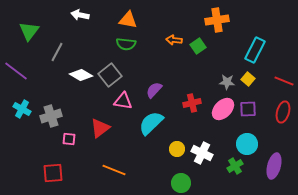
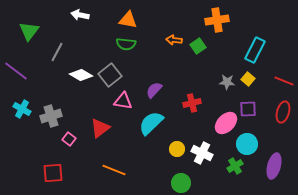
pink ellipse: moved 3 px right, 14 px down
pink square: rotated 32 degrees clockwise
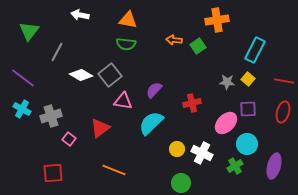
purple line: moved 7 px right, 7 px down
red line: rotated 12 degrees counterclockwise
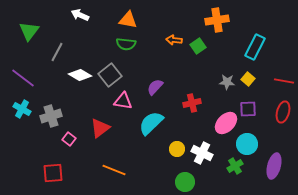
white arrow: rotated 12 degrees clockwise
cyan rectangle: moved 3 px up
white diamond: moved 1 px left
purple semicircle: moved 1 px right, 3 px up
green circle: moved 4 px right, 1 px up
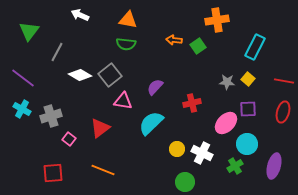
orange line: moved 11 px left
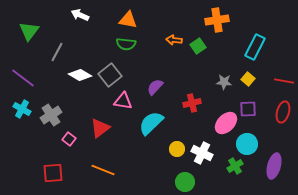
gray star: moved 3 px left
gray cross: moved 1 px up; rotated 15 degrees counterclockwise
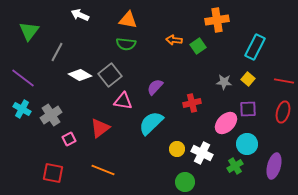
pink square: rotated 24 degrees clockwise
red square: rotated 15 degrees clockwise
